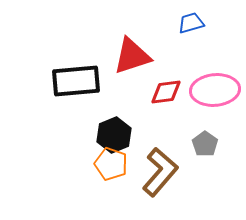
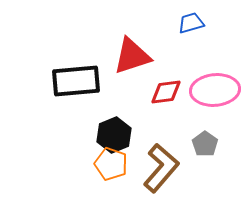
brown L-shape: moved 1 px right, 4 px up
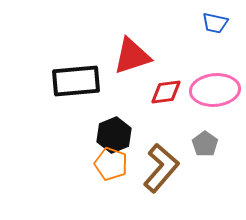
blue trapezoid: moved 24 px right; rotated 152 degrees counterclockwise
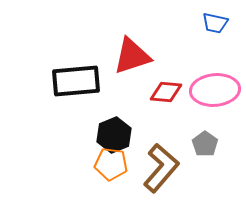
red diamond: rotated 12 degrees clockwise
orange pentagon: rotated 12 degrees counterclockwise
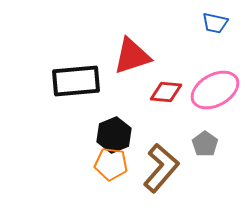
pink ellipse: rotated 24 degrees counterclockwise
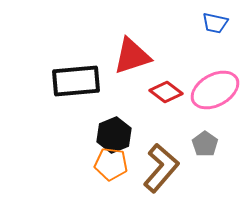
red diamond: rotated 32 degrees clockwise
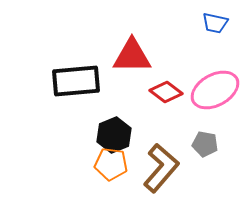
red triangle: rotated 18 degrees clockwise
gray pentagon: rotated 25 degrees counterclockwise
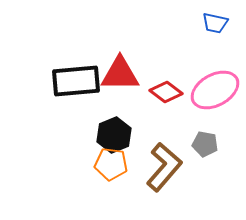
red triangle: moved 12 px left, 18 px down
brown L-shape: moved 3 px right, 1 px up
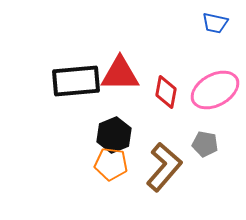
red diamond: rotated 64 degrees clockwise
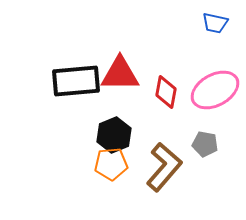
orange pentagon: rotated 12 degrees counterclockwise
